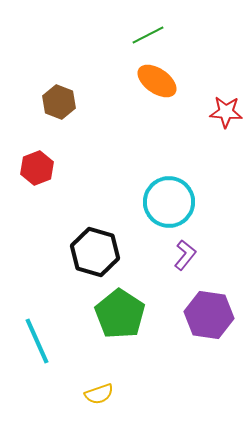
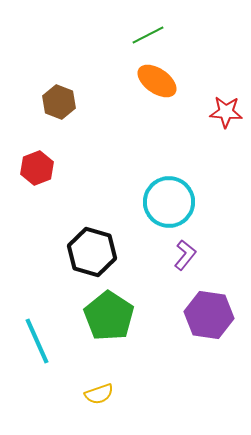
black hexagon: moved 3 px left
green pentagon: moved 11 px left, 2 px down
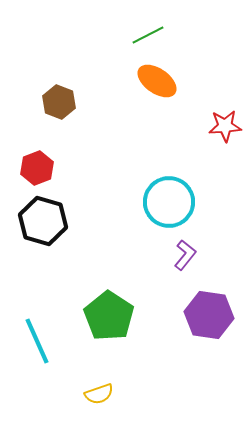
red star: moved 1 px left, 14 px down; rotated 8 degrees counterclockwise
black hexagon: moved 49 px left, 31 px up
